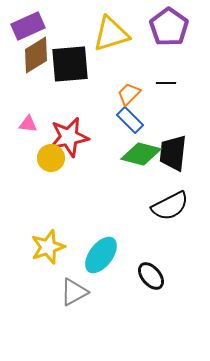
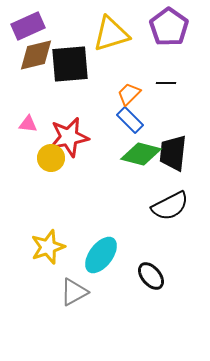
brown diamond: rotated 18 degrees clockwise
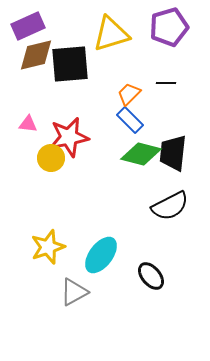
purple pentagon: rotated 21 degrees clockwise
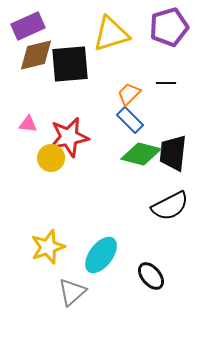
gray triangle: moved 2 px left; rotated 12 degrees counterclockwise
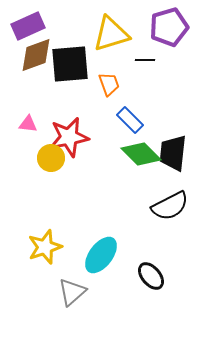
brown diamond: rotated 6 degrees counterclockwise
black line: moved 21 px left, 23 px up
orange trapezoid: moved 20 px left, 10 px up; rotated 115 degrees clockwise
green diamond: rotated 30 degrees clockwise
yellow star: moved 3 px left
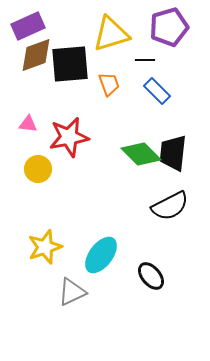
blue rectangle: moved 27 px right, 29 px up
yellow circle: moved 13 px left, 11 px down
gray triangle: rotated 16 degrees clockwise
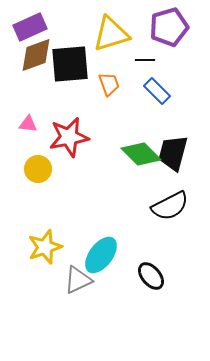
purple rectangle: moved 2 px right, 1 px down
black trapezoid: rotated 9 degrees clockwise
gray triangle: moved 6 px right, 12 px up
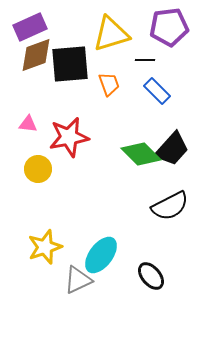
purple pentagon: rotated 9 degrees clockwise
black trapezoid: moved 1 px left, 4 px up; rotated 153 degrees counterclockwise
